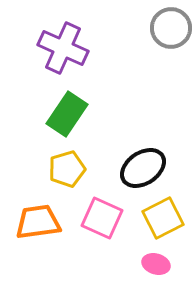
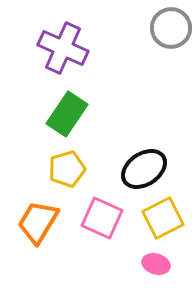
black ellipse: moved 1 px right, 1 px down
orange trapezoid: rotated 51 degrees counterclockwise
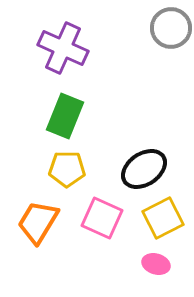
green rectangle: moved 2 px left, 2 px down; rotated 12 degrees counterclockwise
yellow pentagon: rotated 18 degrees clockwise
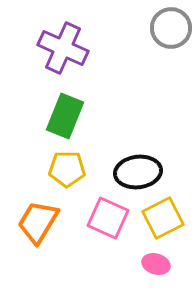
black ellipse: moved 6 px left, 3 px down; rotated 27 degrees clockwise
pink square: moved 6 px right
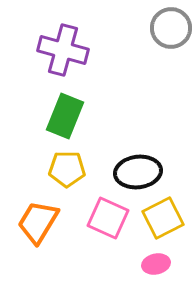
purple cross: moved 2 px down; rotated 9 degrees counterclockwise
pink ellipse: rotated 28 degrees counterclockwise
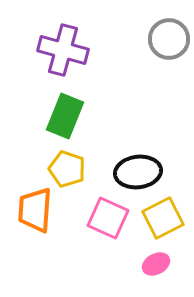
gray circle: moved 2 px left, 11 px down
yellow pentagon: rotated 18 degrees clockwise
orange trapezoid: moved 3 px left, 12 px up; rotated 27 degrees counterclockwise
pink ellipse: rotated 16 degrees counterclockwise
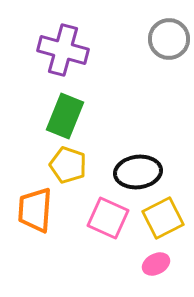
yellow pentagon: moved 1 px right, 4 px up
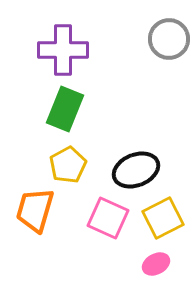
purple cross: rotated 15 degrees counterclockwise
green rectangle: moved 7 px up
yellow pentagon: rotated 24 degrees clockwise
black ellipse: moved 2 px left, 2 px up; rotated 15 degrees counterclockwise
orange trapezoid: rotated 12 degrees clockwise
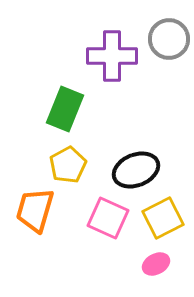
purple cross: moved 49 px right, 6 px down
